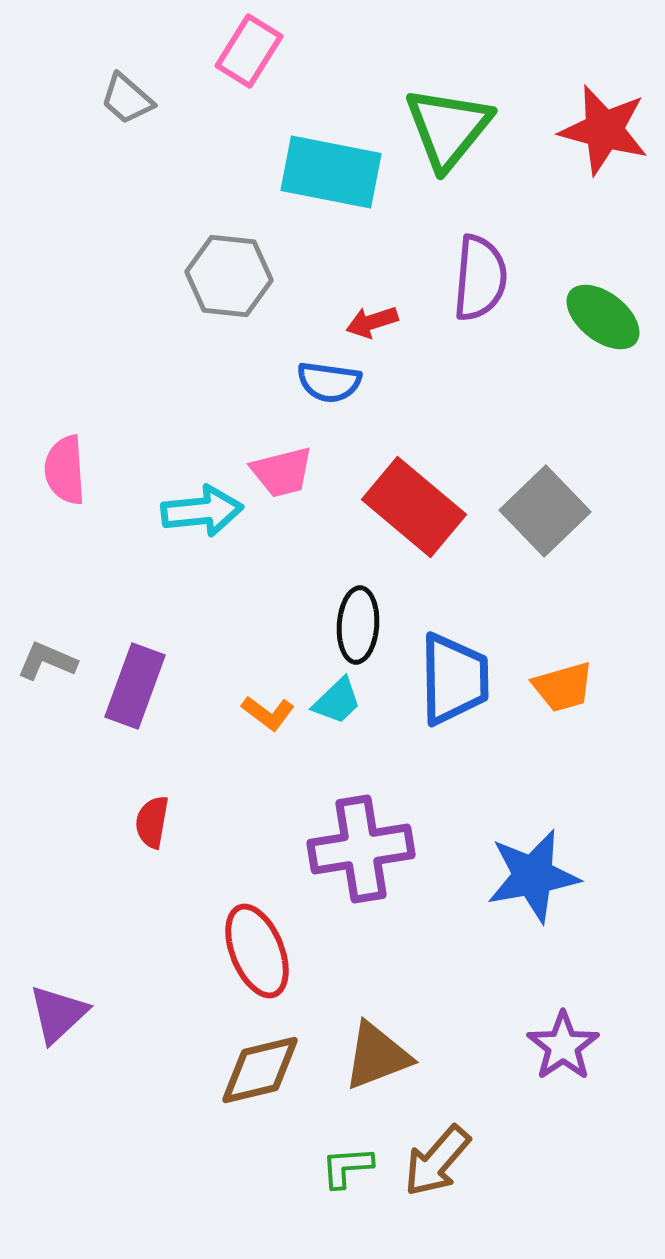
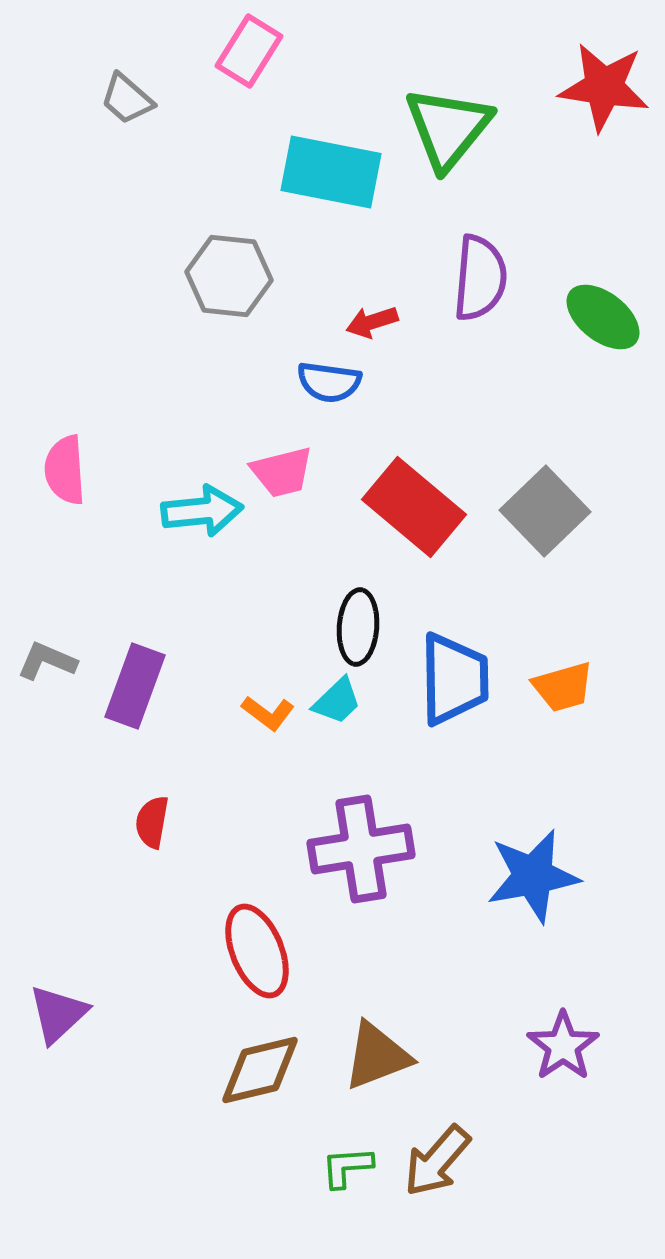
red star: moved 43 px up; rotated 6 degrees counterclockwise
black ellipse: moved 2 px down
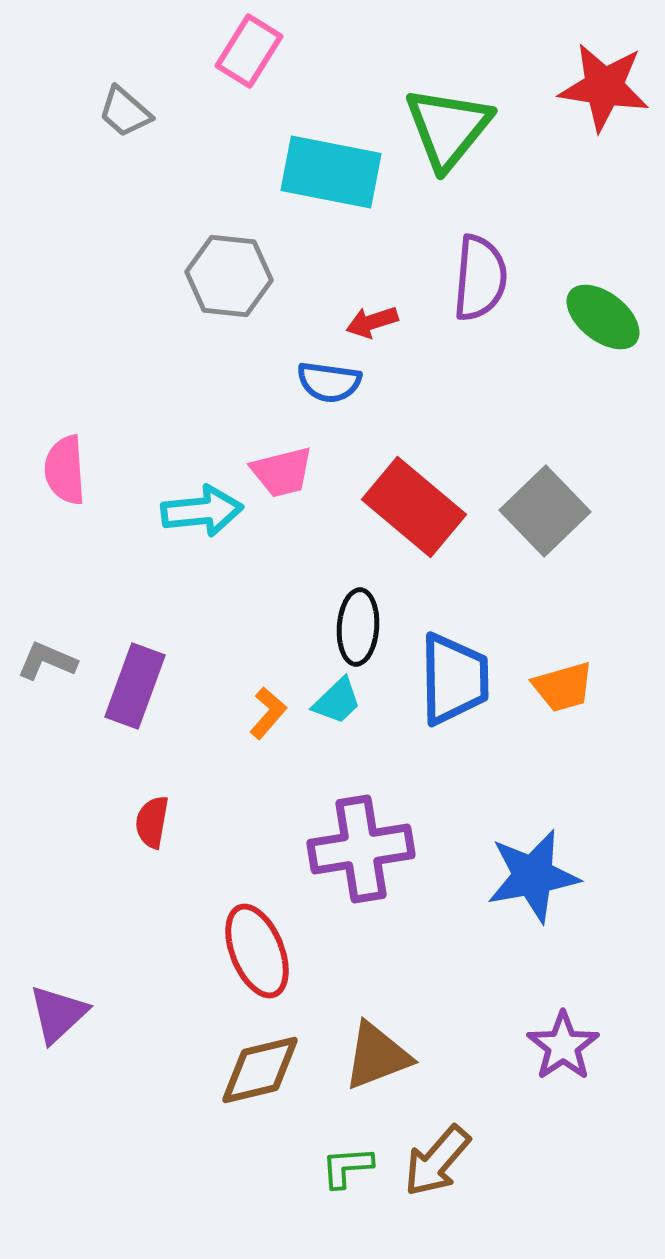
gray trapezoid: moved 2 px left, 13 px down
orange L-shape: rotated 86 degrees counterclockwise
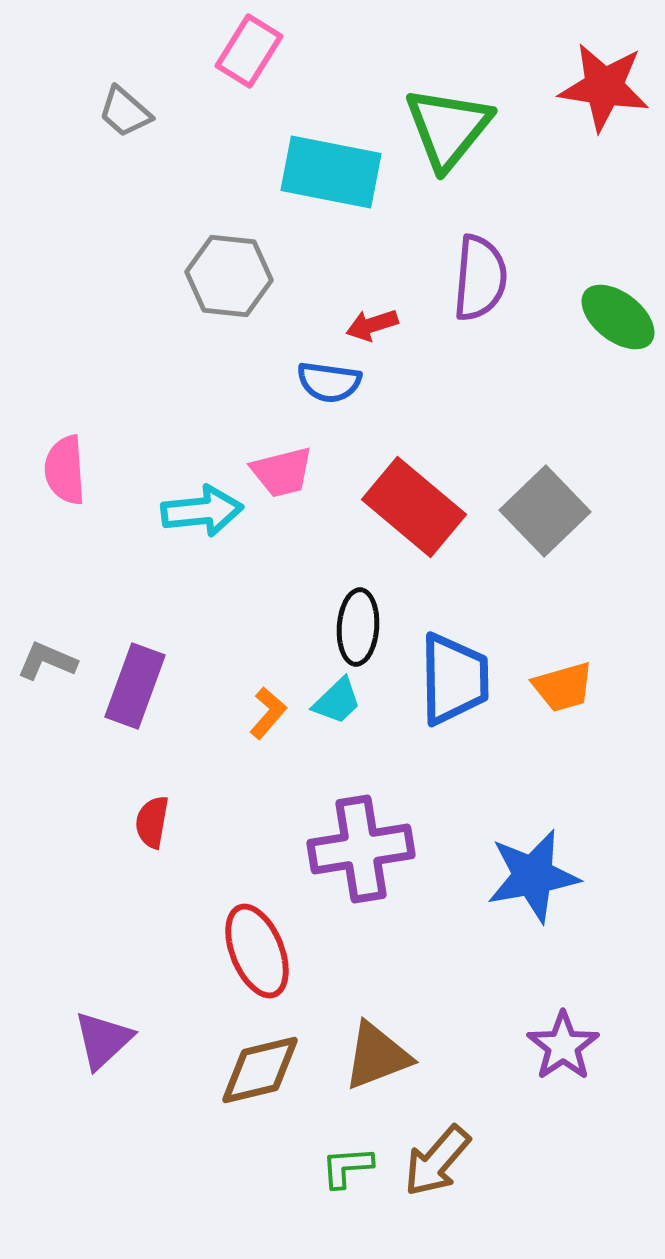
green ellipse: moved 15 px right
red arrow: moved 3 px down
purple triangle: moved 45 px right, 26 px down
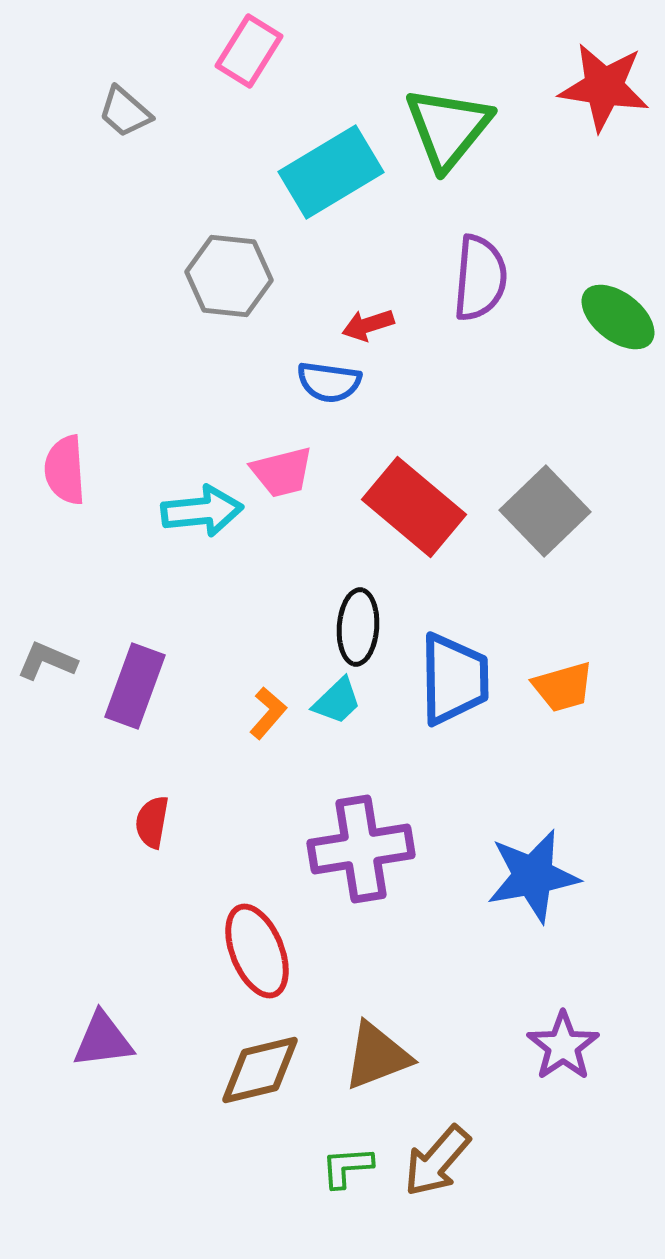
cyan rectangle: rotated 42 degrees counterclockwise
red arrow: moved 4 px left
purple triangle: rotated 36 degrees clockwise
